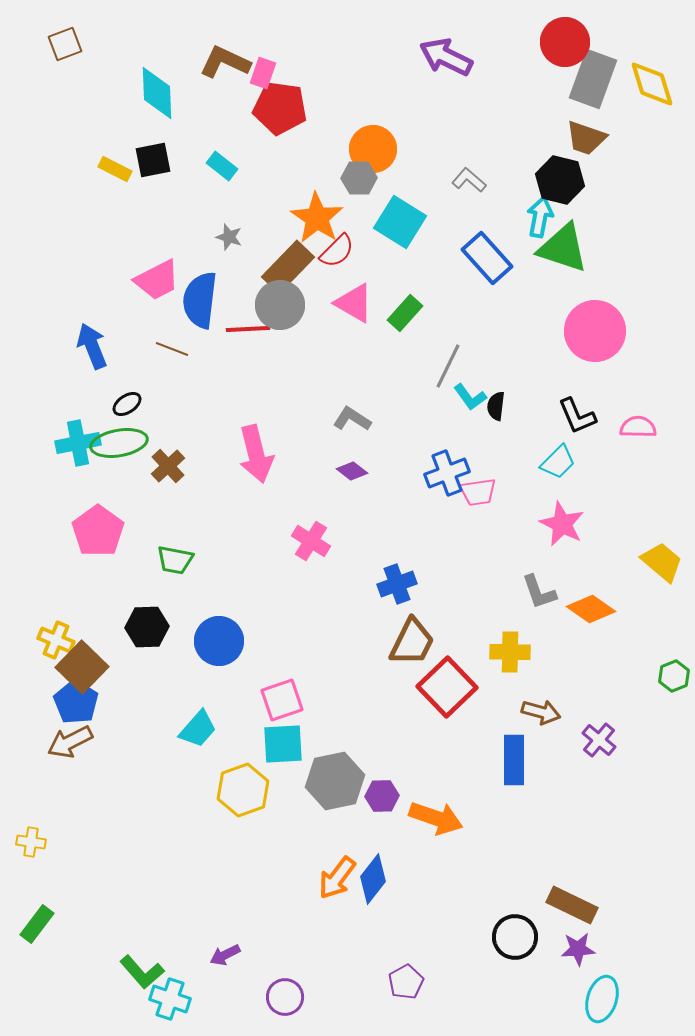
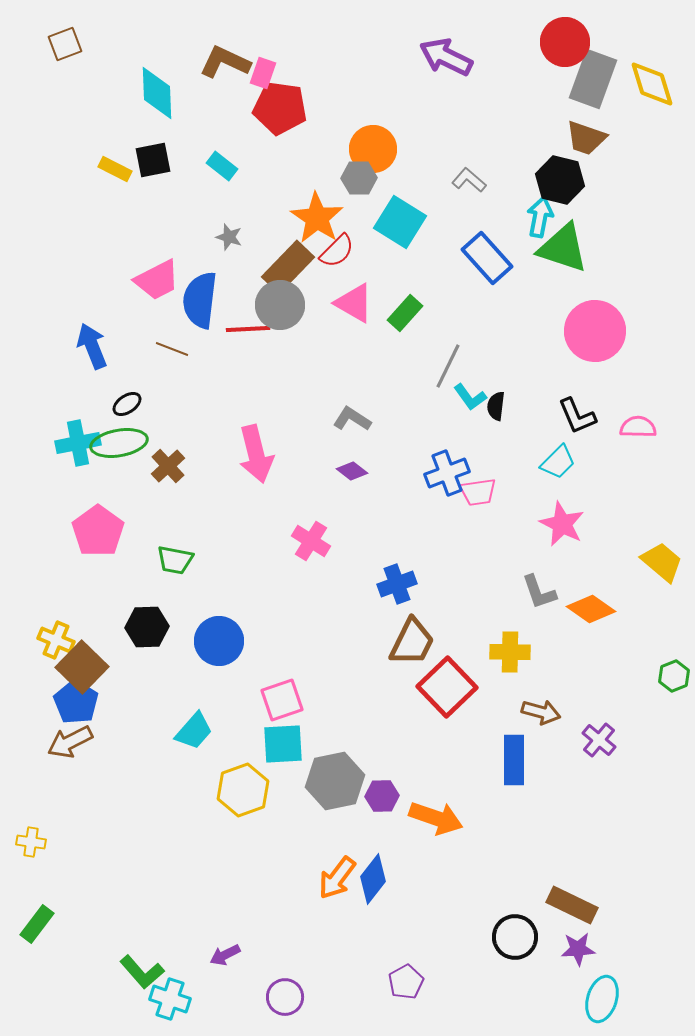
cyan trapezoid at (198, 729): moved 4 px left, 2 px down
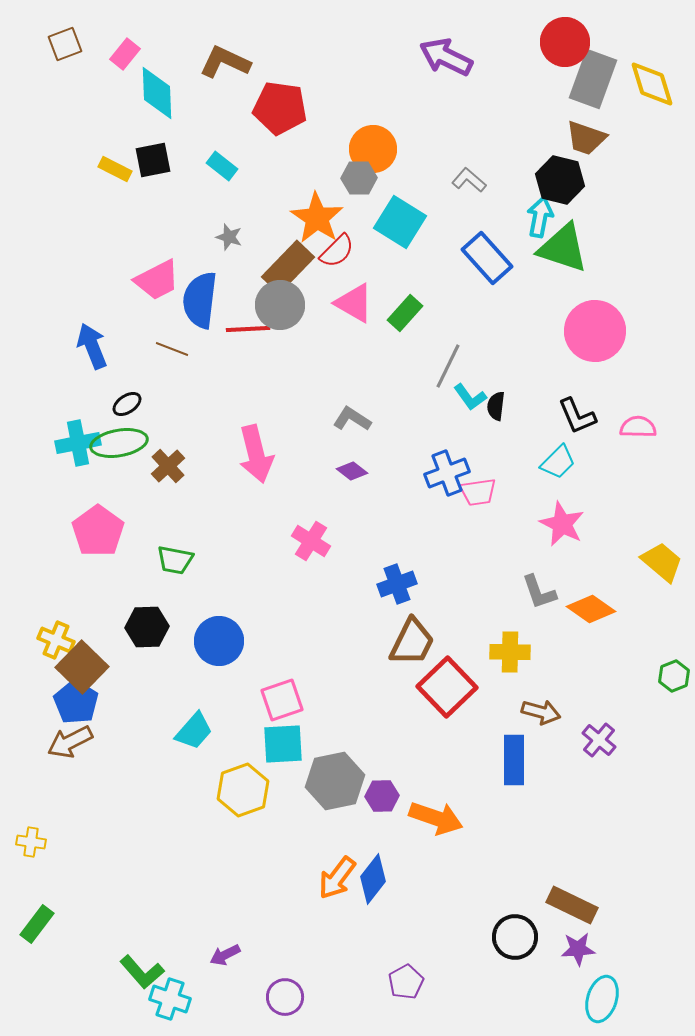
pink rectangle at (263, 73): moved 138 px left, 19 px up; rotated 20 degrees clockwise
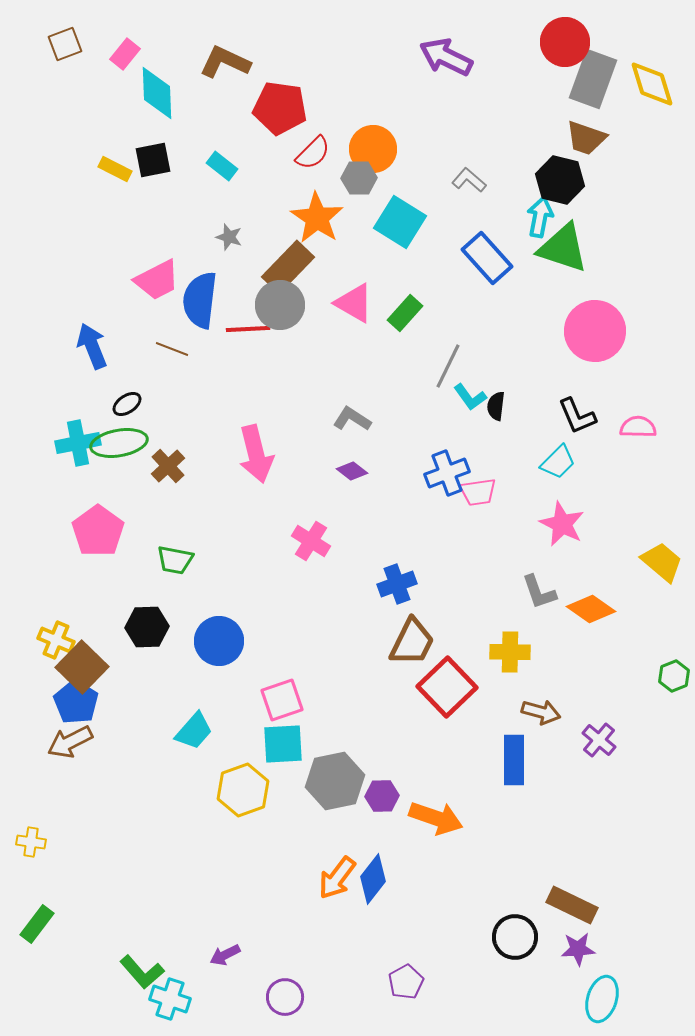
red semicircle at (337, 251): moved 24 px left, 98 px up
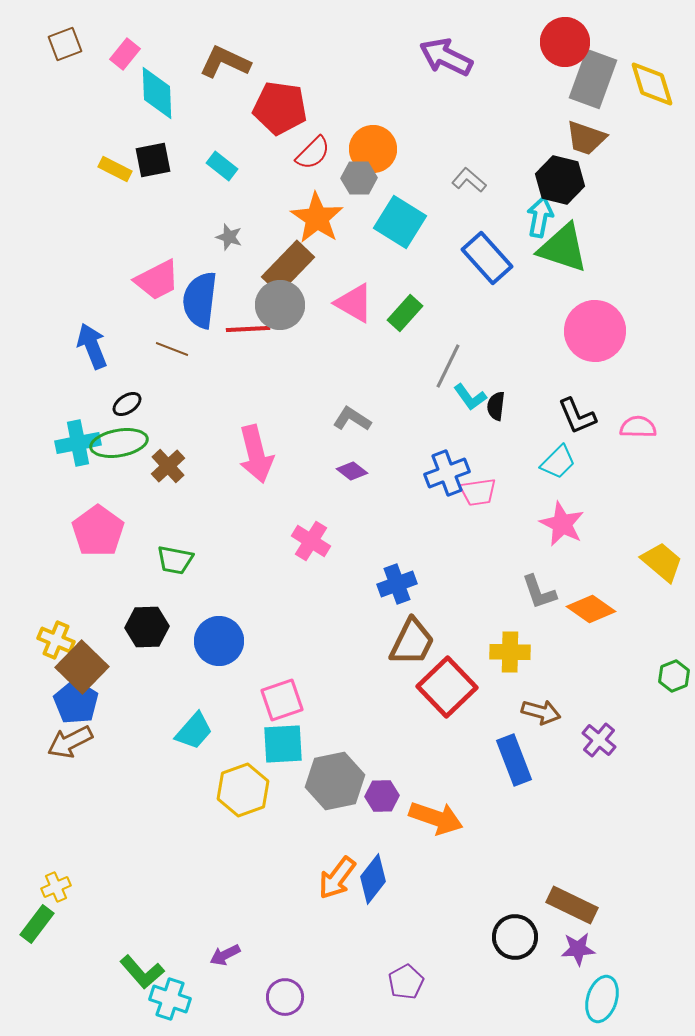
blue rectangle at (514, 760): rotated 21 degrees counterclockwise
yellow cross at (31, 842): moved 25 px right, 45 px down; rotated 32 degrees counterclockwise
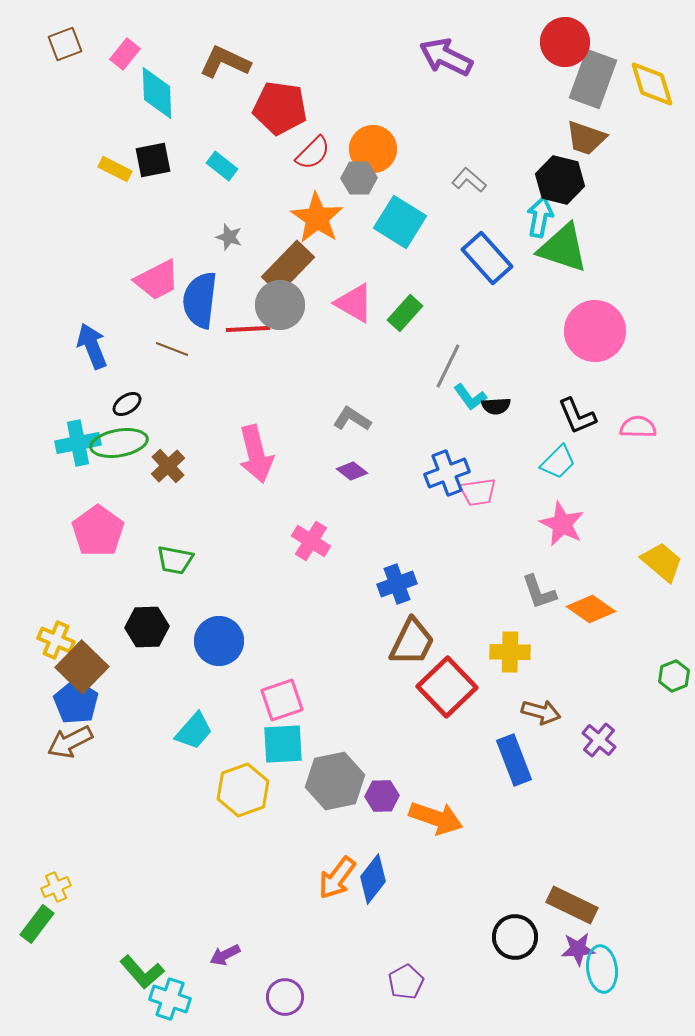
black semicircle at (496, 406): rotated 100 degrees counterclockwise
cyan ellipse at (602, 999): moved 30 px up; rotated 24 degrees counterclockwise
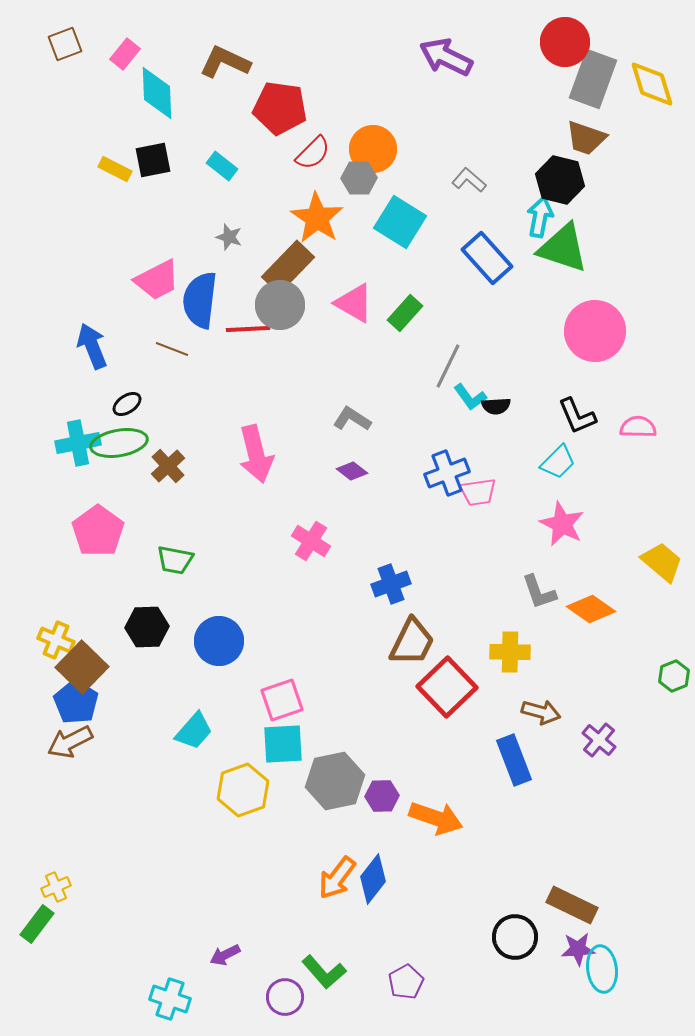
blue cross at (397, 584): moved 6 px left
green L-shape at (142, 972): moved 182 px right
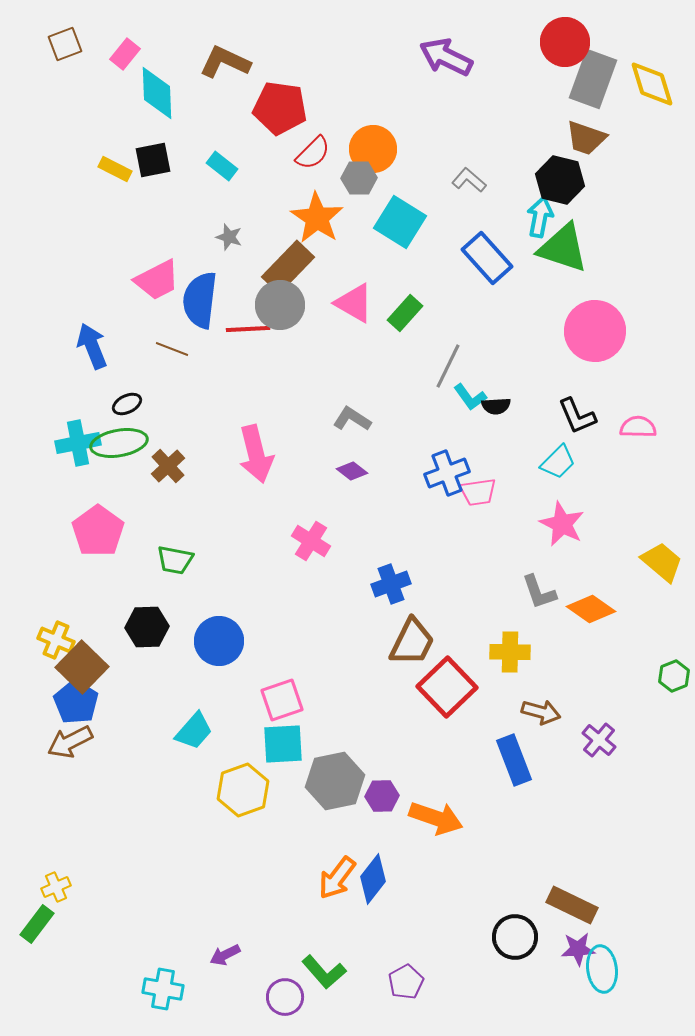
black ellipse at (127, 404): rotated 8 degrees clockwise
cyan cross at (170, 999): moved 7 px left, 10 px up; rotated 9 degrees counterclockwise
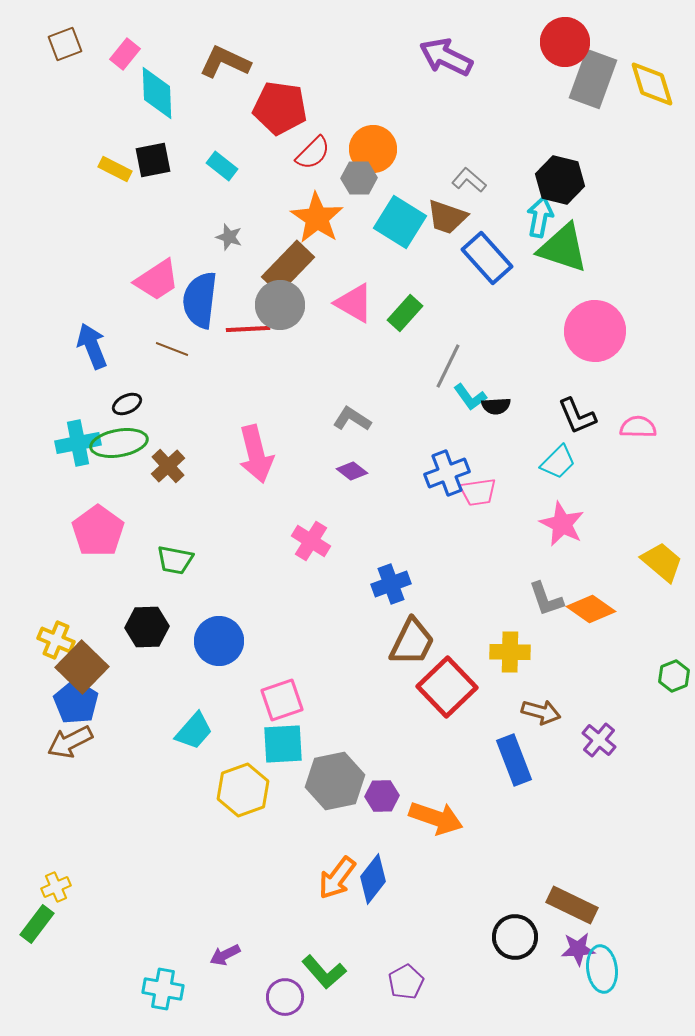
brown trapezoid at (586, 138): moved 139 px left, 79 px down
pink trapezoid at (157, 280): rotated 6 degrees counterclockwise
gray L-shape at (539, 592): moved 7 px right, 7 px down
